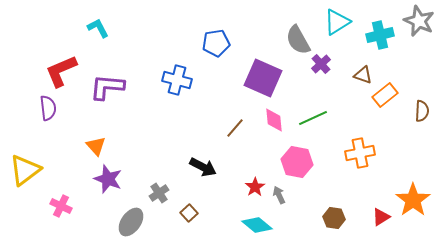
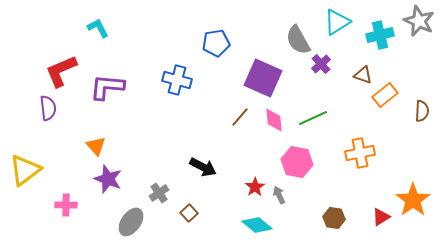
brown line: moved 5 px right, 11 px up
pink cross: moved 5 px right, 1 px up; rotated 25 degrees counterclockwise
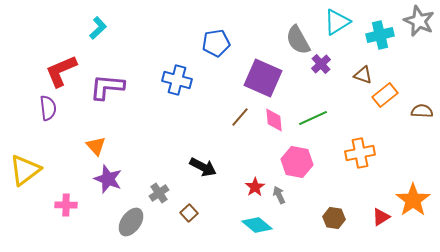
cyan L-shape: rotated 75 degrees clockwise
brown semicircle: rotated 90 degrees counterclockwise
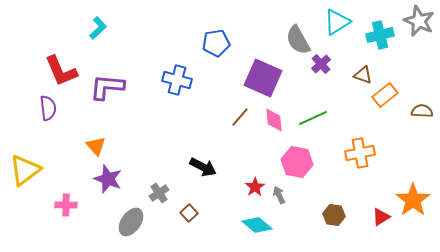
red L-shape: rotated 90 degrees counterclockwise
brown hexagon: moved 3 px up
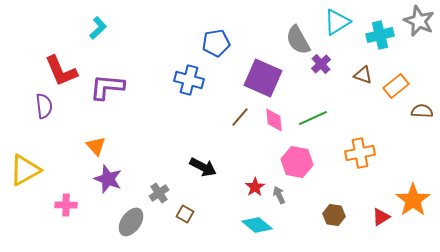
blue cross: moved 12 px right
orange rectangle: moved 11 px right, 9 px up
purple semicircle: moved 4 px left, 2 px up
yellow triangle: rotated 8 degrees clockwise
brown square: moved 4 px left, 1 px down; rotated 18 degrees counterclockwise
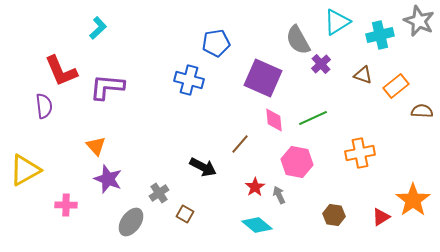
brown line: moved 27 px down
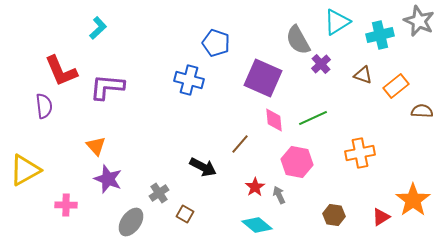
blue pentagon: rotated 28 degrees clockwise
